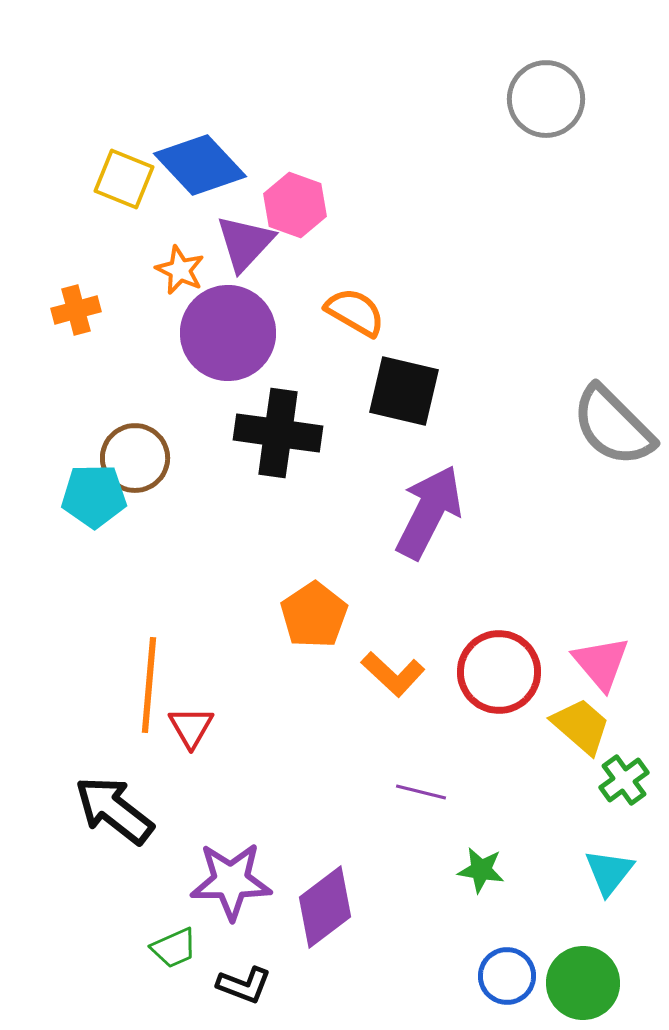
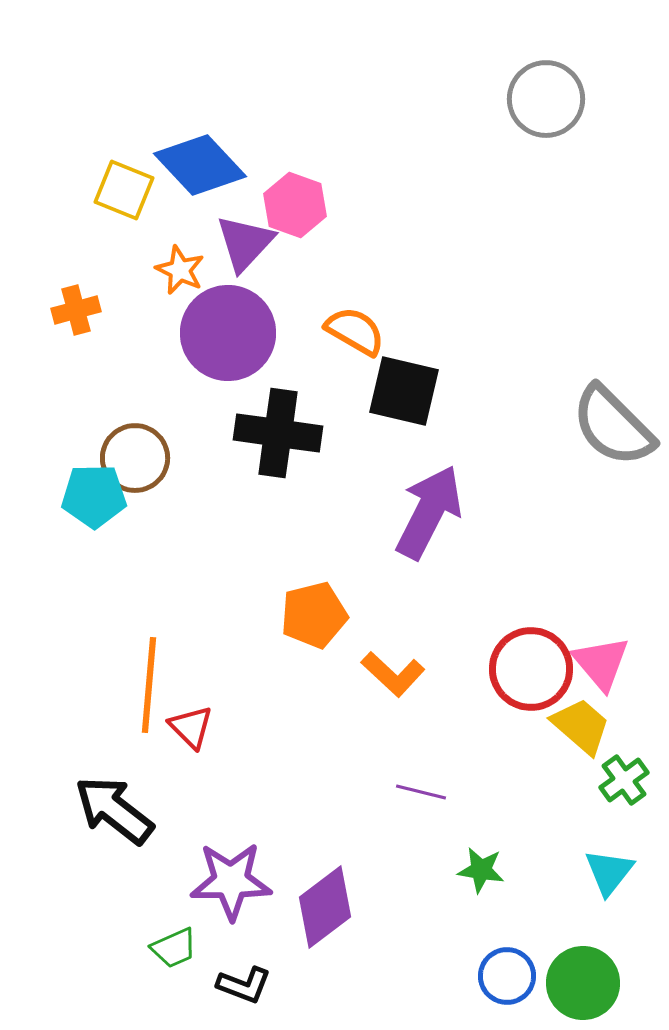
yellow square: moved 11 px down
orange semicircle: moved 19 px down
orange pentagon: rotated 20 degrees clockwise
red circle: moved 32 px right, 3 px up
red triangle: rotated 15 degrees counterclockwise
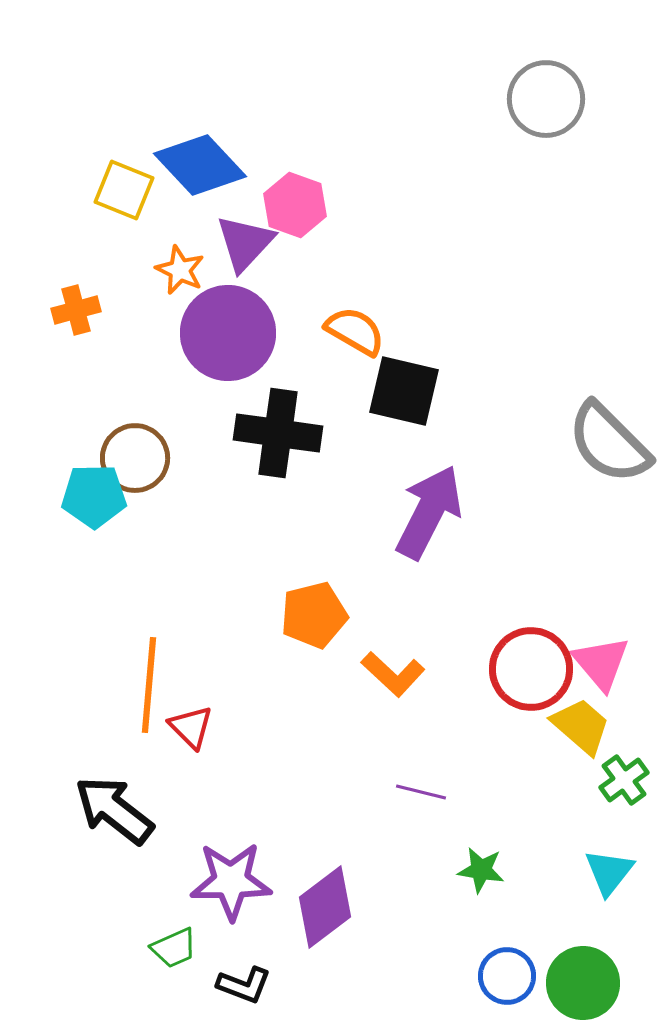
gray semicircle: moved 4 px left, 17 px down
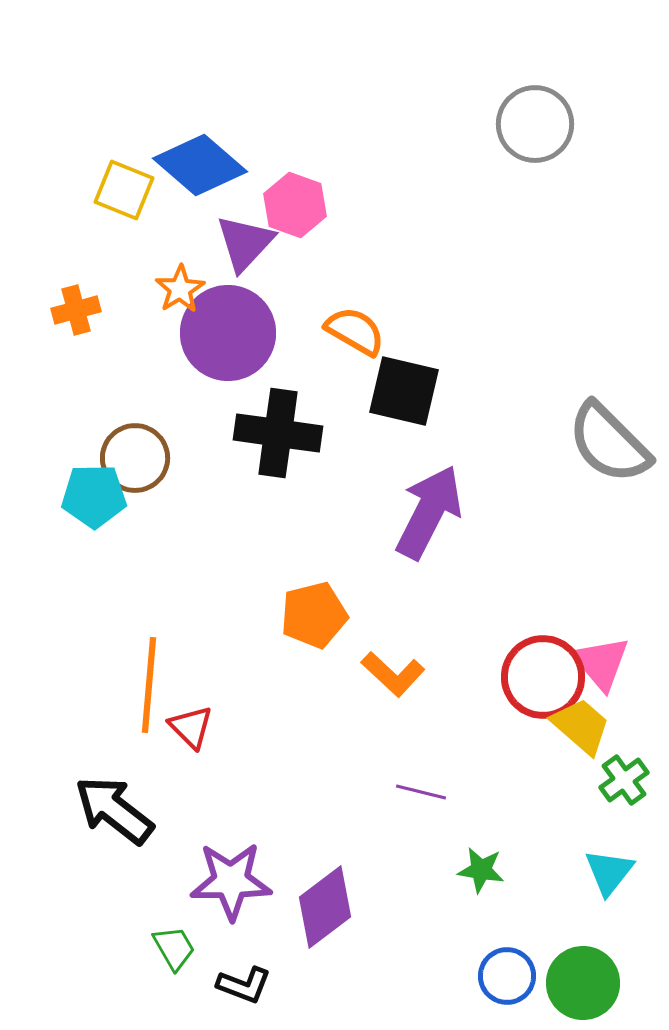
gray circle: moved 11 px left, 25 px down
blue diamond: rotated 6 degrees counterclockwise
orange star: moved 19 px down; rotated 15 degrees clockwise
red circle: moved 12 px right, 8 px down
green trapezoid: rotated 96 degrees counterclockwise
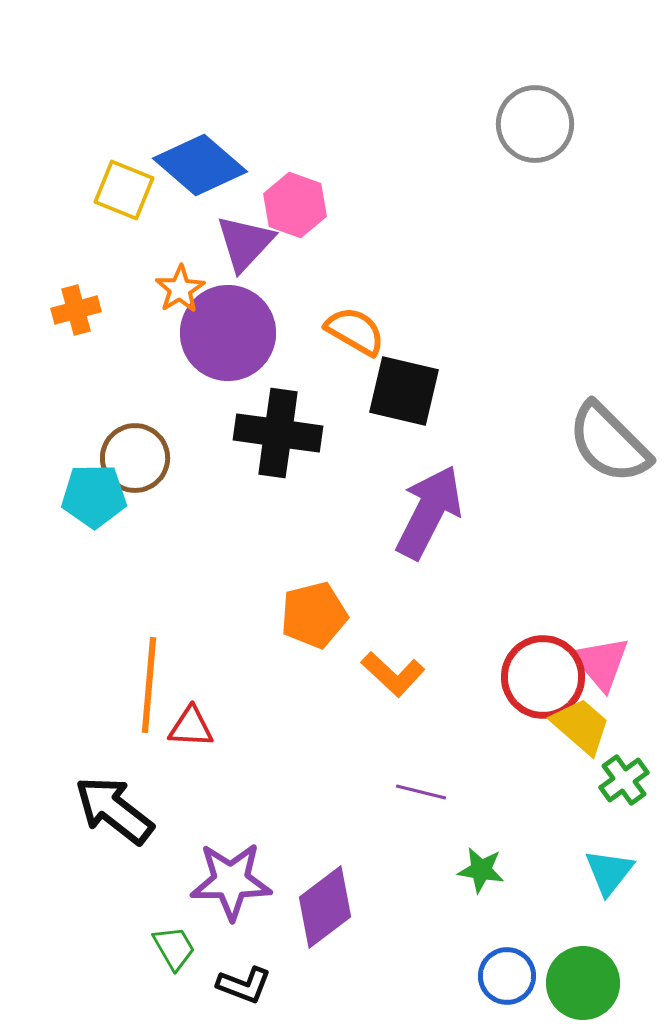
red triangle: rotated 42 degrees counterclockwise
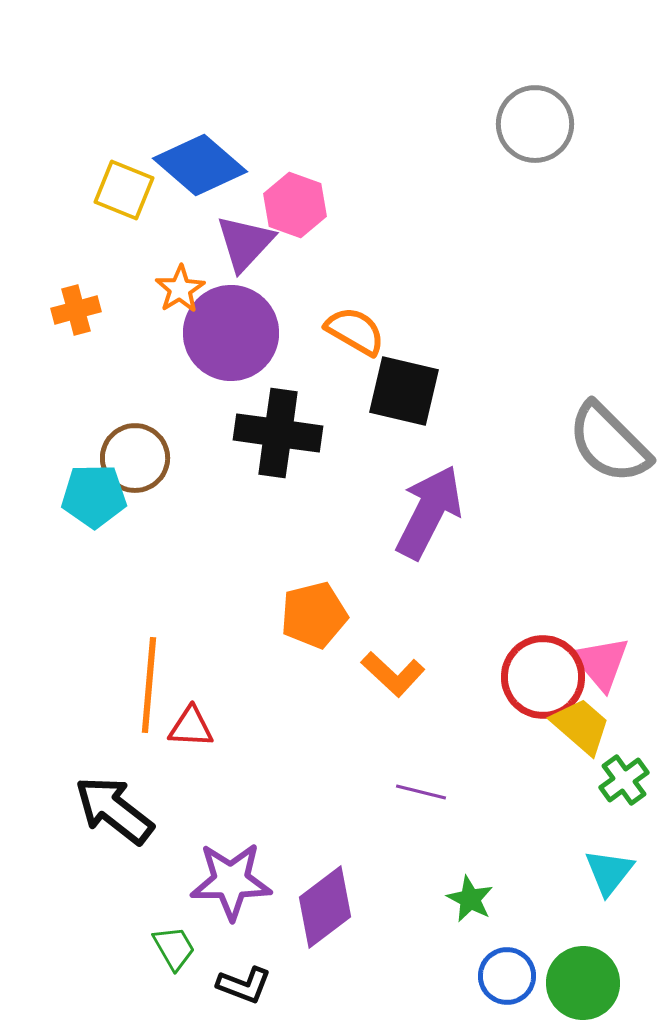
purple circle: moved 3 px right
green star: moved 11 px left, 29 px down; rotated 18 degrees clockwise
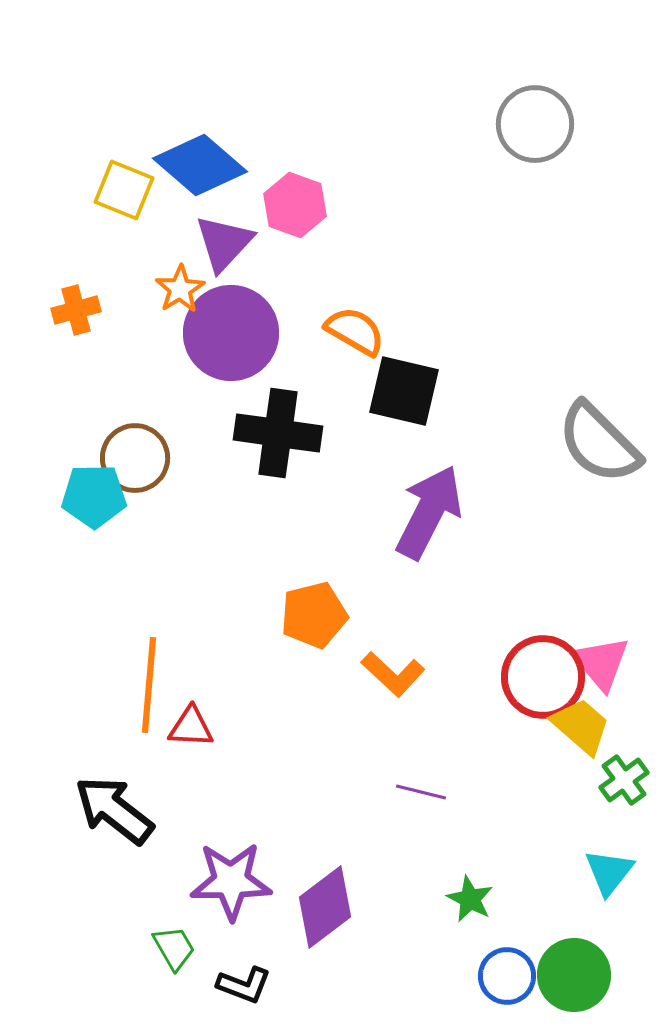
purple triangle: moved 21 px left
gray semicircle: moved 10 px left
green circle: moved 9 px left, 8 px up
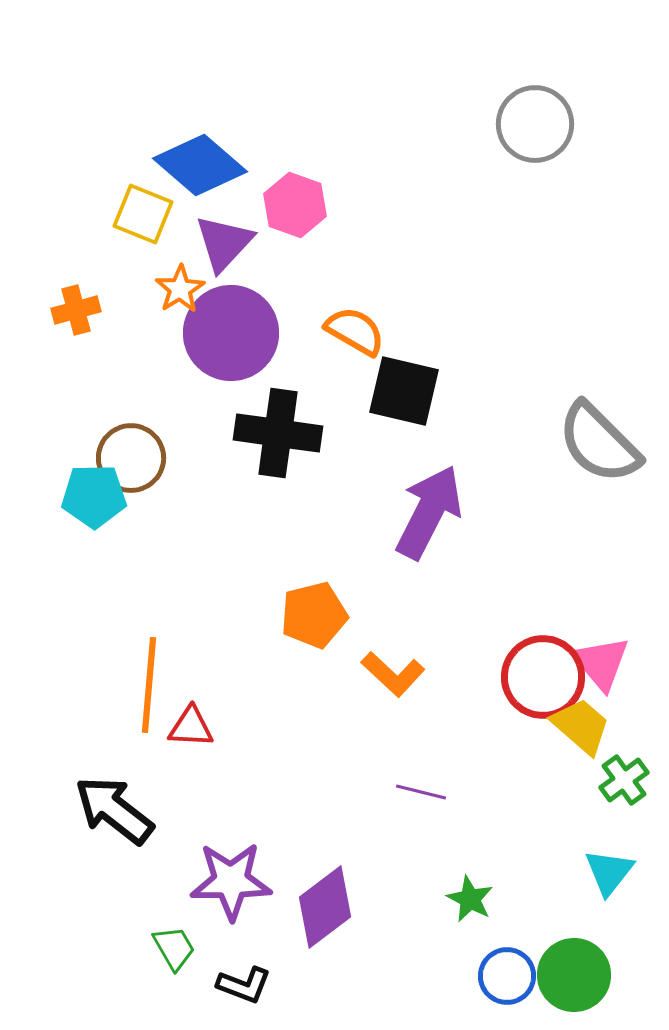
yellow square: moved 19 px right, 24 px down
brown circle: moved 4 px left
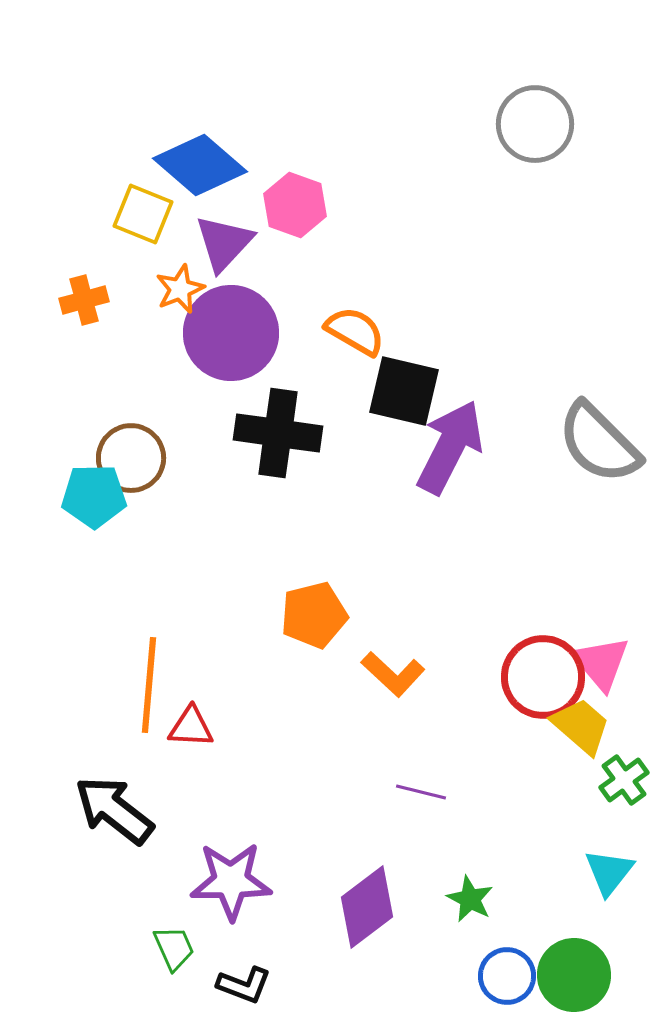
orange star: rotated 9 degrees clockwise
orange cross: moved 8 px right, 10 px up
purple arrow: moved 21 px right, 65 px up
purple diamond: moved 42 px right
green trapezoid: rotated 6 degrees clockwise
